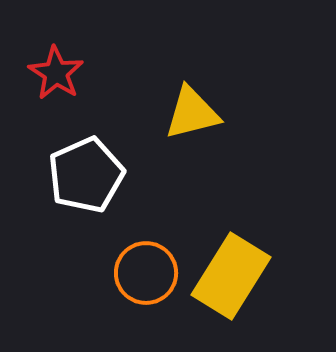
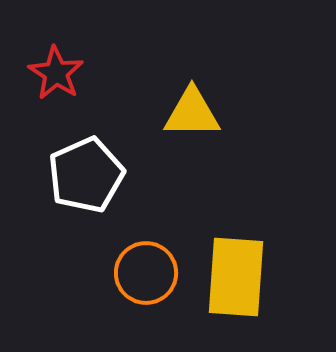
yellow triangle: rotated 14 degrees clockwise
yellow rectangle: moved 5 px right, 1 px down; rotated 28 degrees counterclockwise
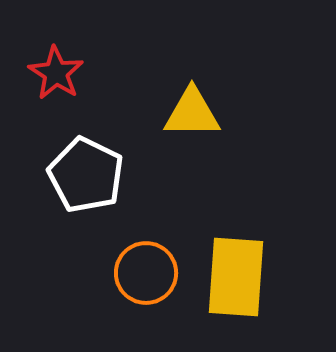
white pentagon: rotated 22 degrees counterclockwise
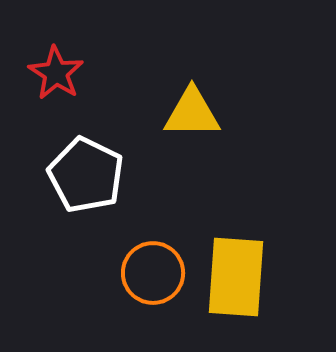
orange circle: moved 7 px right
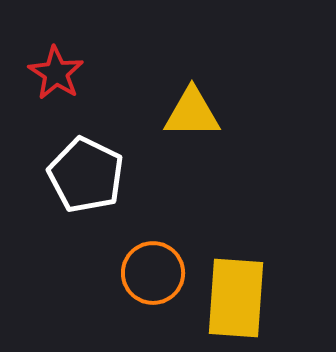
yellow rectangle: moved 21 px down
